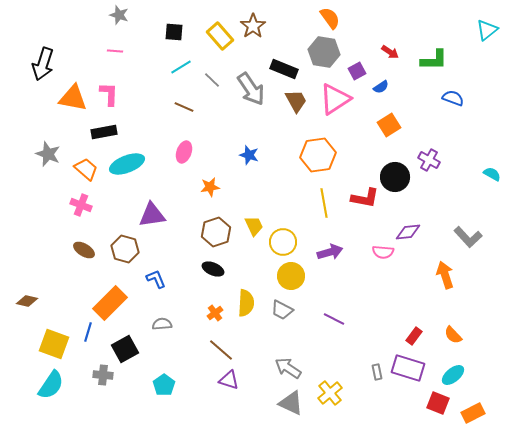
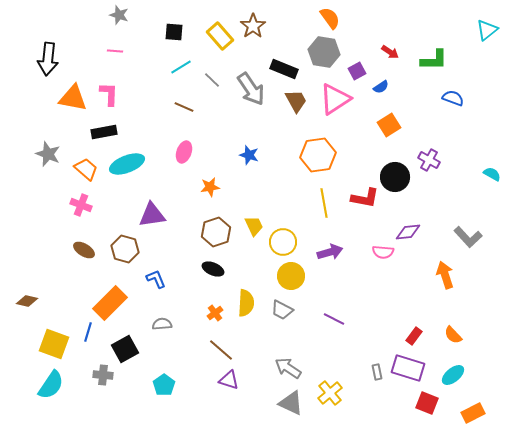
black arrow at (43, 64): moved 5 px right, 5 px up; rotated 12 degrees counterclockwise
red square at (438, 403): moved 11 px left
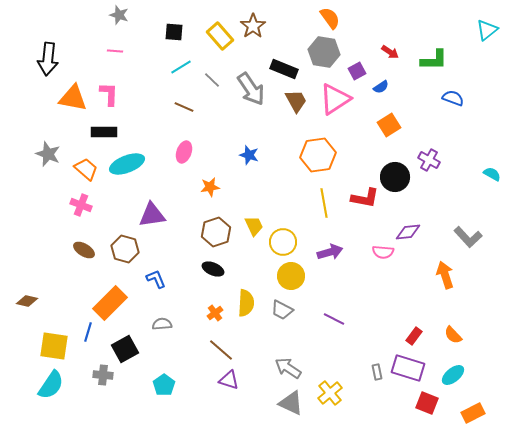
black rectangle at (104, 132): rotated 10 degrees clockwise
yellow square at (54, 344): moved 2 px down; rotated 12 degrees counterclockwise
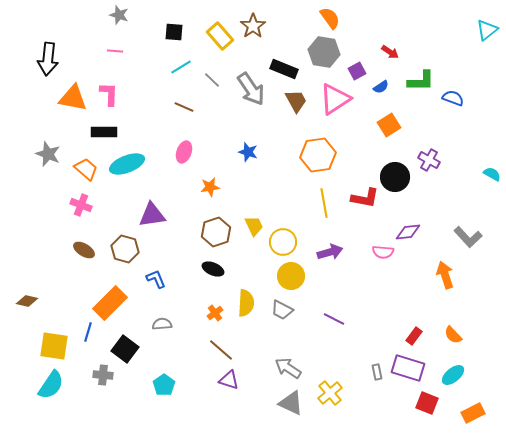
green L-shape at (434, 60): moved 13 px left, 21 px down
blue star at (249, 155): moved 1 px left, 3 px up
black square at (125, 349): rotated 24 degrees counterclockwise
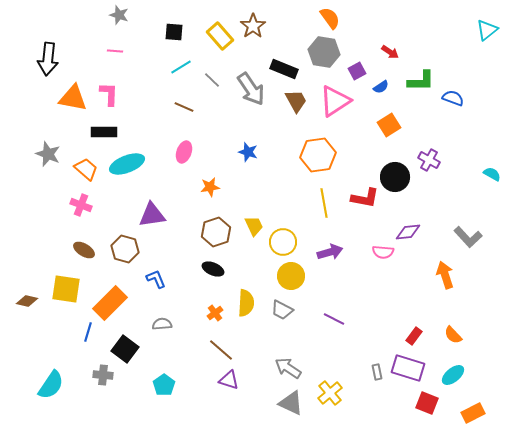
pink triangle at (335, 99): moved 2 px down
yellow square at (54, 346): moved 12 px right, 57 px up
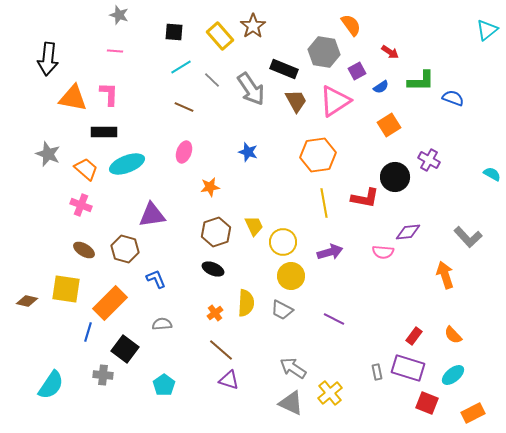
orange semicircle at (330, 18): moved 21 px right, 7 px down
gray arrow at (288, 368): moved 5 px right
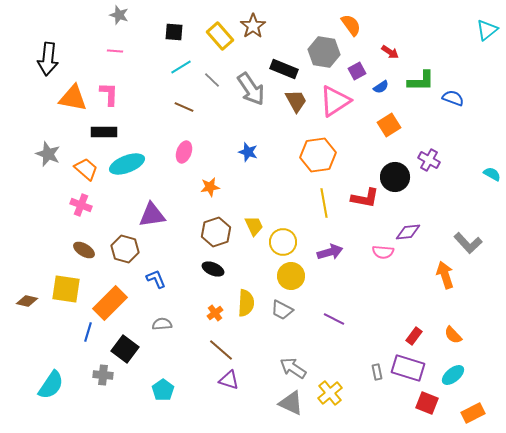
gray L-shape at (468, 237): moved 6 px down
cyan pentagon at (164, 385): moved 1 px left, 5 px down
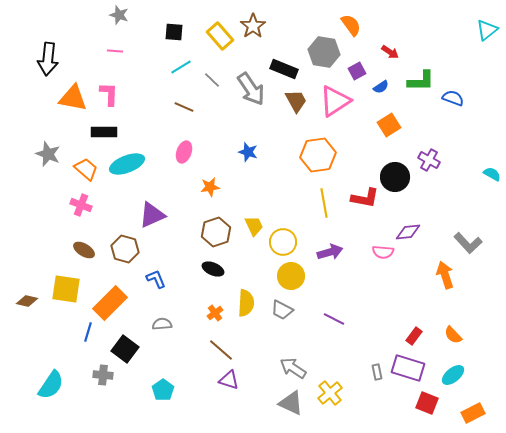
purple triangle at (152, 215): rotated 16 degrees counterclockwise
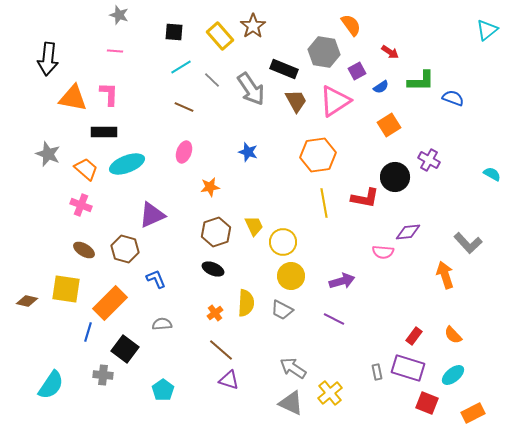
purple arrow at (330, 252): moved 12 px right, 29 px down
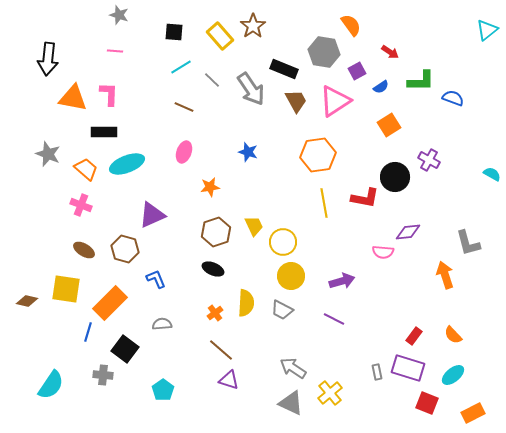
gray L-shape at (468, 243): rotated 28 degrees clockwise
